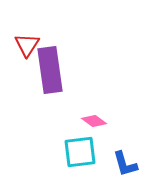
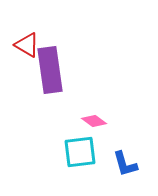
red triangle: rotated 32 degrees counterclockwise
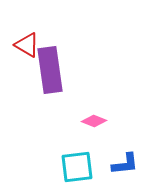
pink diamond: rotated 15 degrees counterclockwise
cyan square: moved 3 px left, 15 px down
blue L-shape: rotated 80 degrees counterclockwise
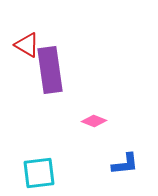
cyan square: moved 38 px left, 6 px down
